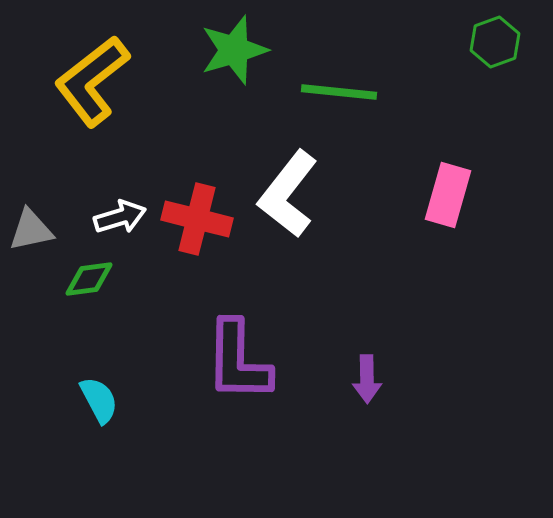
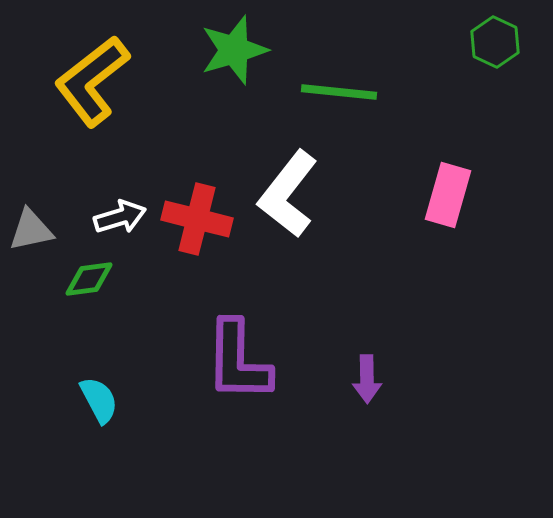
green hexagon: rotated 15 degrees counterclockwise
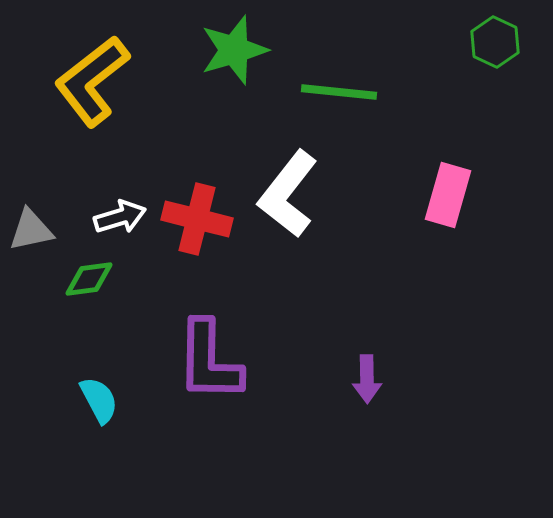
purple L-shape: moved 29 px left
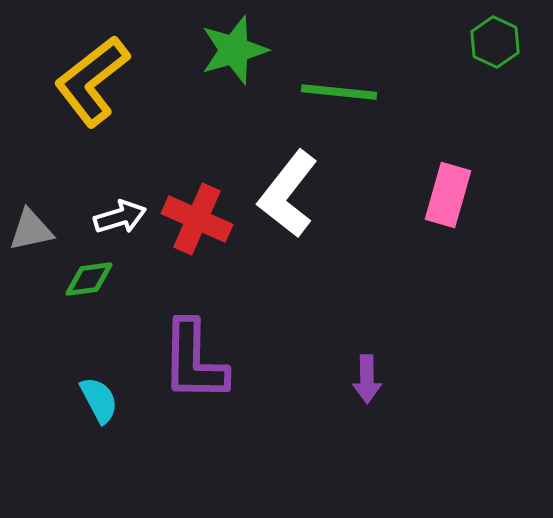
red cross: rotated 10 degrees clockwise
purple L-shape: moved 15 px left
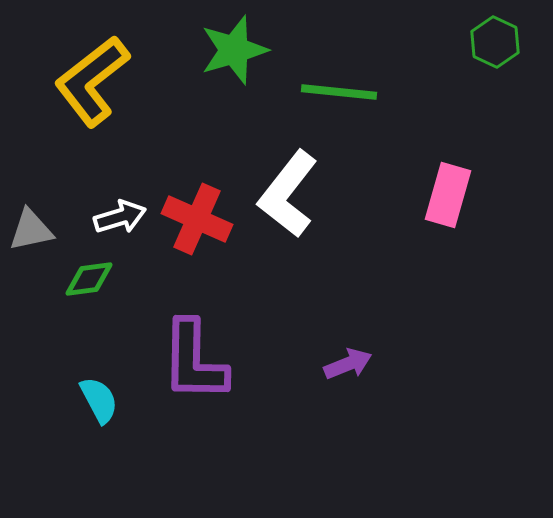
purple arrow: moved 19 px left, 15 px up; rotated 111 degrees counterclockwise
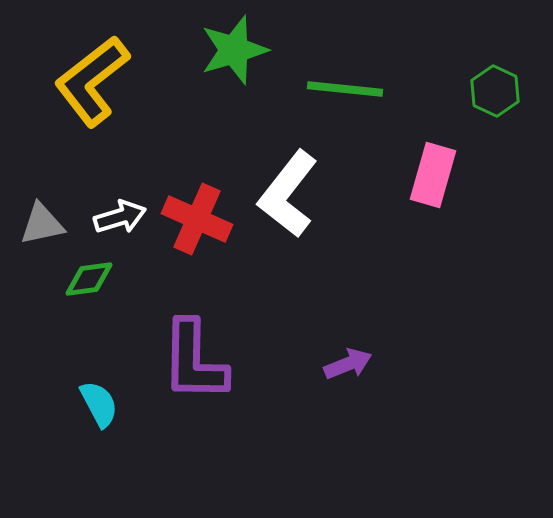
green hexagon: moved 49 px down
green line: moved 6 px right, 3 px up
pink rectangle: moved 15 px left, 20 px up
gray triangle: moved 11 px right, 6 px up
cyan semicircle: moved 4 px down
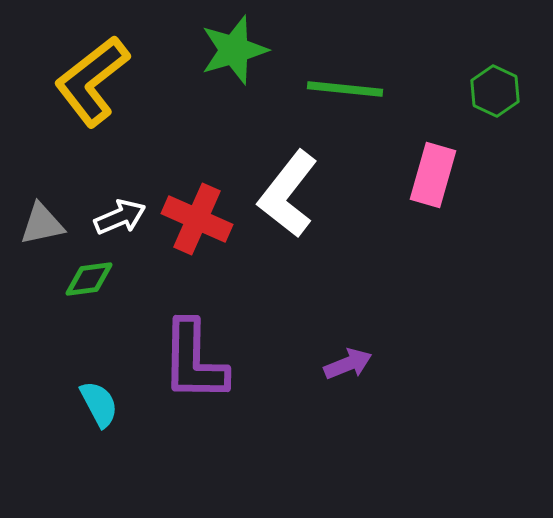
white arrow: rotated 6 degrees counterclockwise
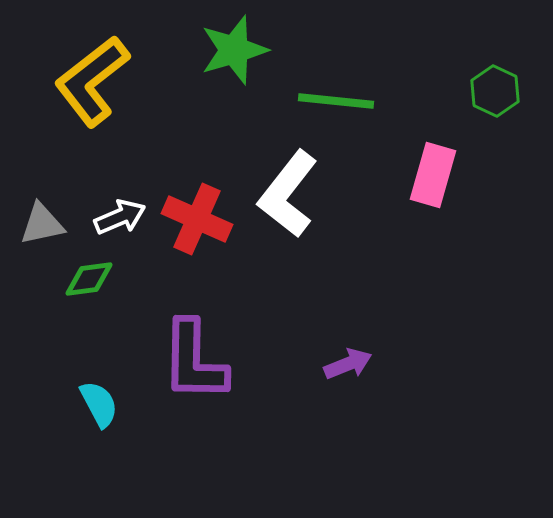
green line: moved 9 px left, 12 px down
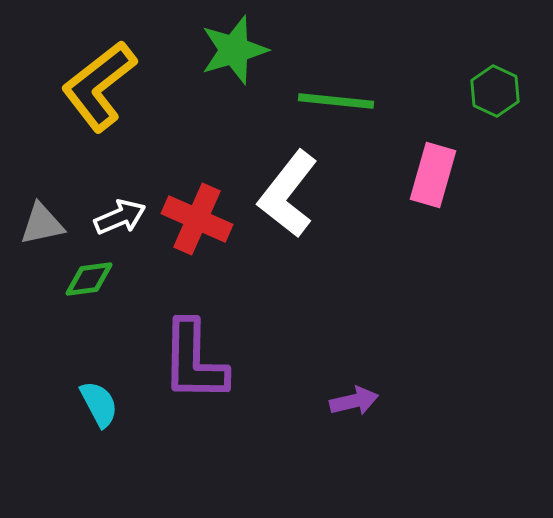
yellow L-shape: moved 7 px right, 5 px down
purple arrow: moved 6 px right, 37 px down; rotated 9 degrees clockwise
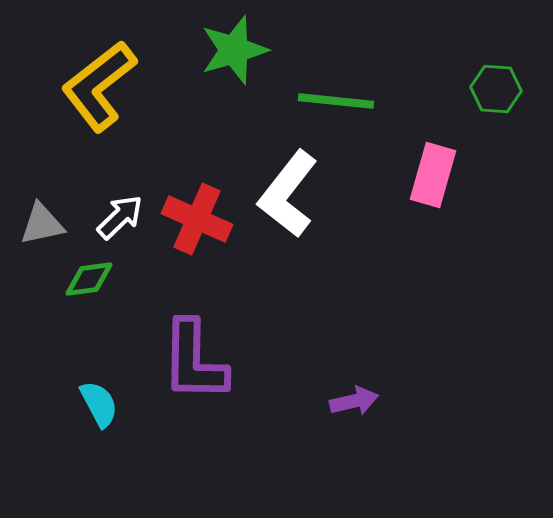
green hexagon: moved 1 px right, 2 px up; rotated 21 degrees counterclockwise
white arrow: rotated 21 degrees counterclockwise
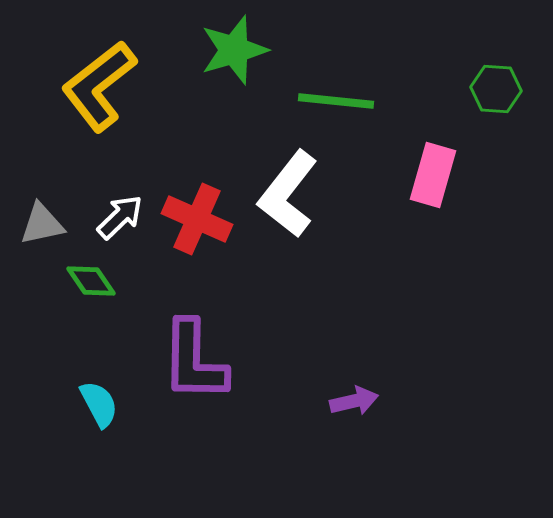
green diamond: moved 2 px right, 2 px down; rotated 63 degrees clockwise
